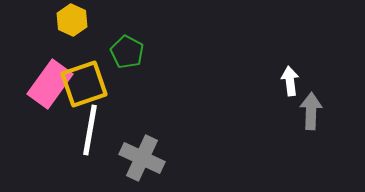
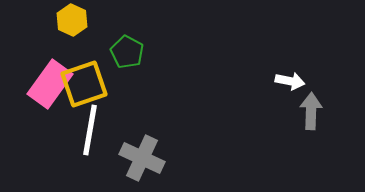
white arrow: rotated 108 degrees clockwise
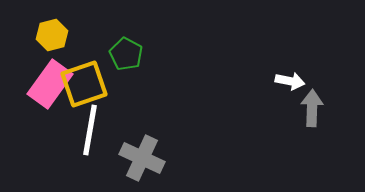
yellow hexagon: moved 20 px left, 15 px down; rotated 20 degrees clockwise
green pentagon: moved 1 px left, 2 px down
gray arrow: moved 1 px right, 3 px up
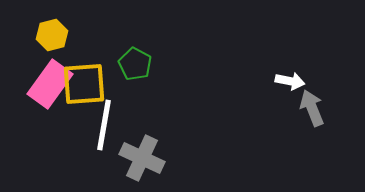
green pentagon: moved 9 px right, 10 px down
yellow square: rotated 15 degrees clockwise
gray arrow: rotated 24 degrees counterclockwise
white line: moved 14 px right, 5 px up
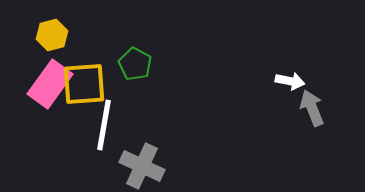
gray cross: moved 8 px down
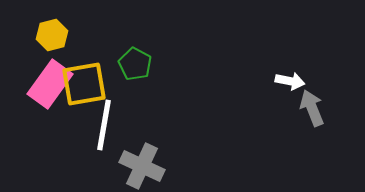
yellow square: rotated 6 degrees counterclockwise
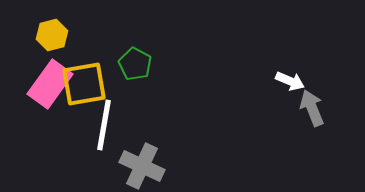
white arrow: rotated 12 degrees clockwise
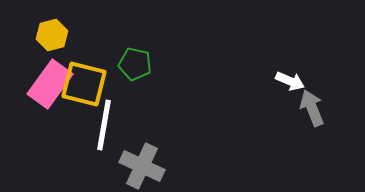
green pentagon: rotated 16 degrees counterclockwise
yellow square: rotated 24 degrees clockwise
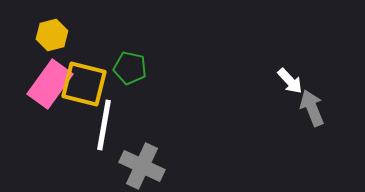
green pentagon: moved 5 px left, 4 px down
white arrow: rotated 24 degrees clockwise
